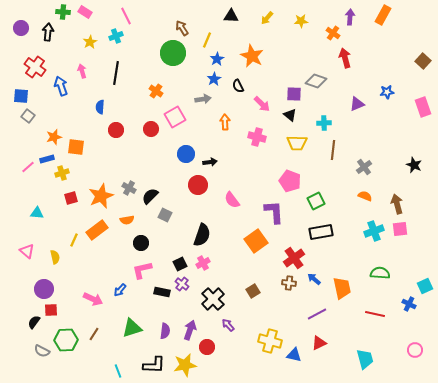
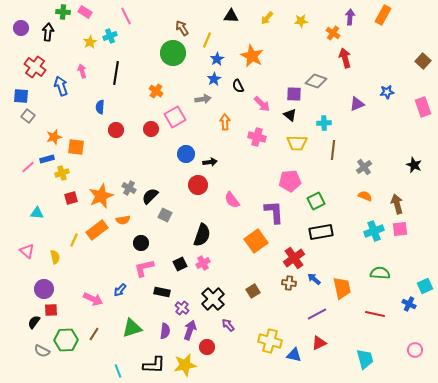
cyan cross at (116, 36): moved 6 px left
pink pentagon at (290, 181): rotated 25 degrees counterclockwise
orange semicircle at (127, 220): moved 4 px left
pink L-shape at (142, 270): moved 2 px right, 2 px up
purple cross at (182, 284): moved 24 px down
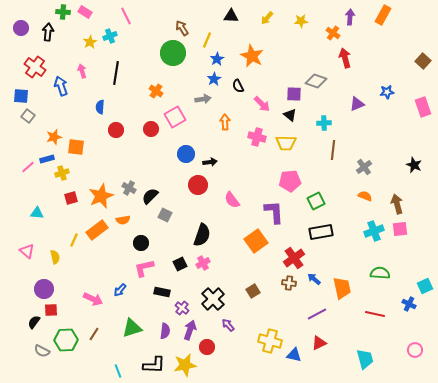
yellow trapezoid at (297, 143): moved 11 px left
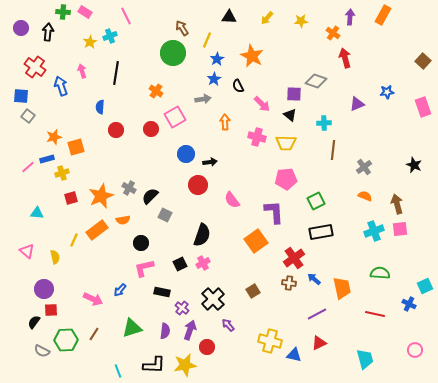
black triangle at (231, 16): moved 2 px left, 1 px down
orange square at (76, 147): rotated 24 degrees counterclockwise
pink pentagon at (290, 181): moved 4 px left, 2 px up
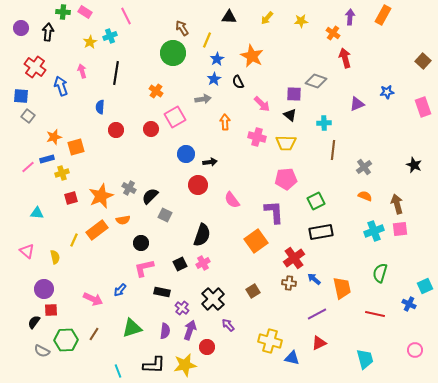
black semicircle at (238, 86): moved 4 px up
green semicircle at (380, 273): rotated 78 degrees counterclockwise
blue triangle at (294, 355): moved 2 px left, 3 px down
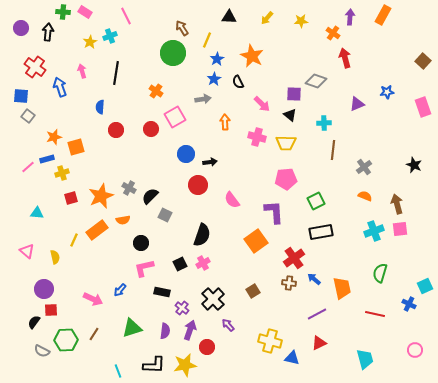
blue arrow at (61, 86): moved 1 px left, 1 px down
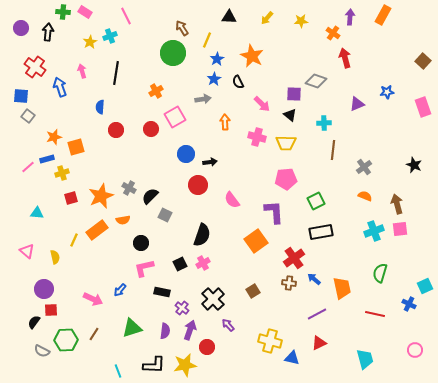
orange cross at (156, 91): rotated 24 degrees clockwise
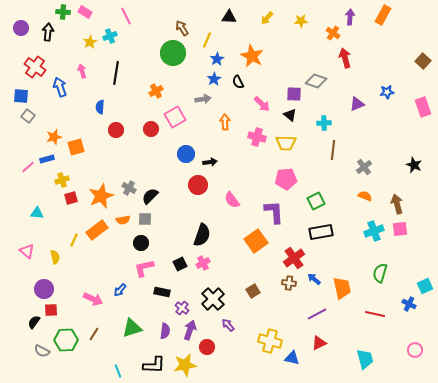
yellow cross at (62, 173): moved 7 px down
gray square at (165, 215): moved 20 px left, 4 px down; rotated 24 degrees counterclockwise
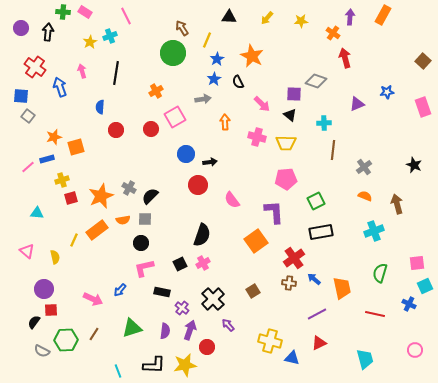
pink square at (400, 229): moved 17 px right, 34 px down
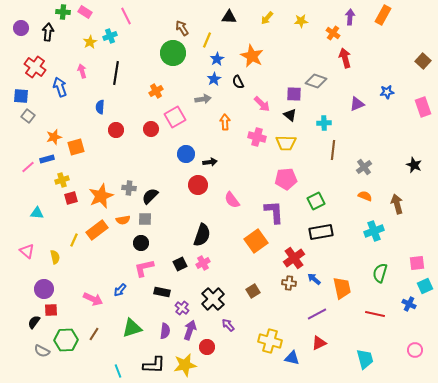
gray cross at (129, 188): rotated 24 degrees counterclockwise
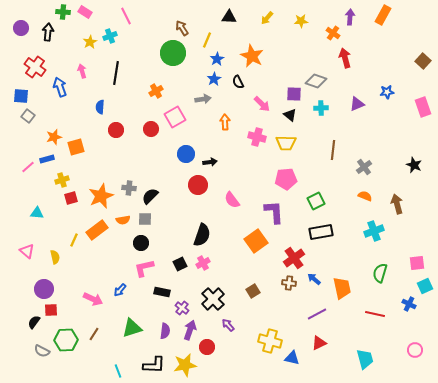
cyan cross at (324, 123): moved 3 px left, 15 px up
